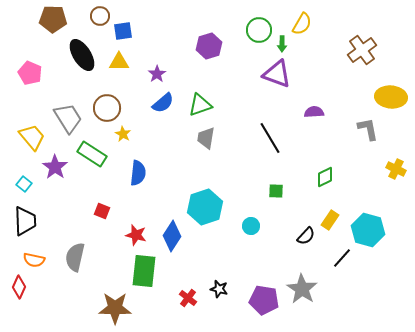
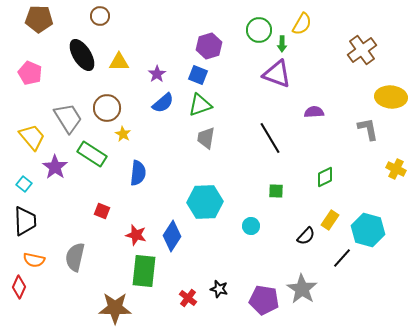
brown pentagon at (53, 19): moved 14 px left
blue square at (123, 31): moved 75 px right, 44 px down; rotated 30 degrees clockwise
cyan hexagon at (205, 207): moved 5 px up; rotated 16 degrees clockwise
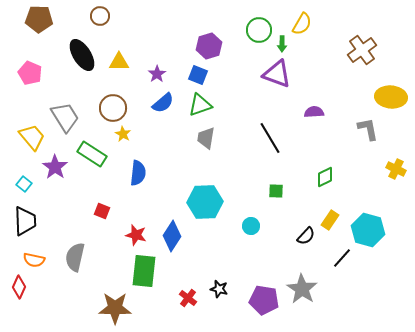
brown circle at (107, 108): moved 6 px right
gray trapezoid at (68, 118): moved 3 px left, 1 px up
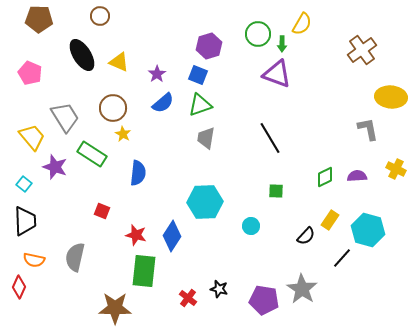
green circle at (259, 30): moved 1 px left, 4 px down
yellow triangle at (119, 62): rotated 25 degrees clockwise
purple semicircle at (314, 112): moved 43 px right, 64 px down
purple star at (55, 167): rotated 15 degrees counterclockwise
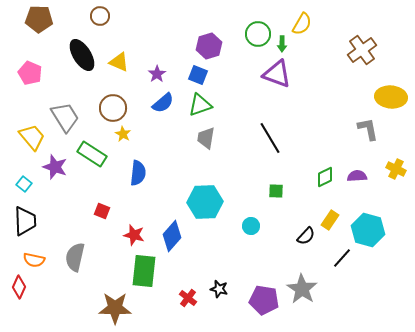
red star at (136, 235): moved 2 px left
blue diamond at (172, 236): rotated 8 degrees clockwise
